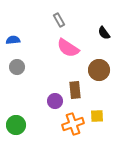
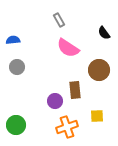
orange cross: moved 6 px left, 3 px down
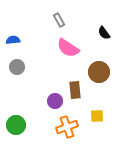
brown circle: moved 2 px down
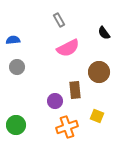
pink semicircle: rotated 60 degrees counterclockwise
yellow square: rotated 24 degrees clockwise
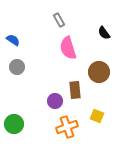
blue semicircle: rotated 40 degrees clockwise
pink semicircle: rotated 100 degrees clockwise
green circle: moved 2 px left, 1 px up
